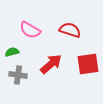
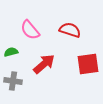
pink semicircle: rotated 20 degrees clockwise
green semicircle: moved 1 px left
red arrow: moved 7 px left
gray cross: moved 5 px left, 6 px down
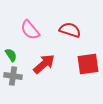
green semicircle: moved 3 px down; rotated 72 degrees clockwise
gray cross: moved 5 px up
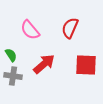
red semicircle: moved 2 px up; rotated 85 degrees counterclockwise
red square: moved 2 px left, 1 px down; rotated 10 degrees clockwise
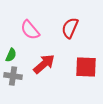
green semicircle: rotated 56 degrees clockwise
red square: moved 2 px down
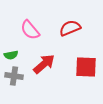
red semicircle: rotated 45 degrees clockwise
green semicircle: rotated 56 degrees clockwise
gray cross: moved 1 px right
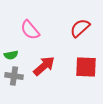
red semicircle: moved 10 px right; rotated 20 degrees counterclockwise
red arrow: moved 2 px down
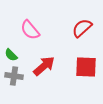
red semicircle: moved 2 px right
green semicircle: rotated 56 degrees clockwise
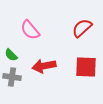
red arrow: rotated 150 degrees counterclockwise
gray cross: moved 2 px left, 1 px down
